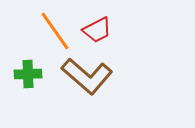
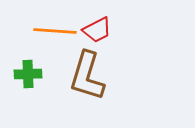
orange line: rotated 51 degrees counterclockwise
brown L-shape: rotated 66 degrees clockwise
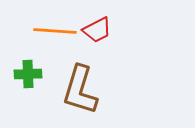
brown L-shape: moved 7 px left, 14 px down
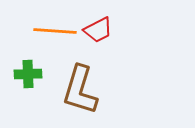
red trapezoid: moved 1 px right
